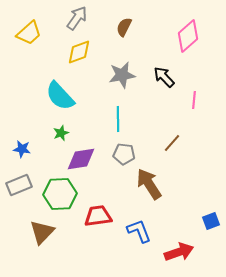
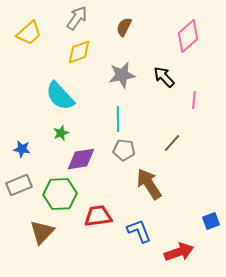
gray pentagon: moved 4 px up
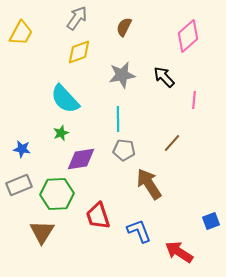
yellow trapezoid: moved 8 px left; rotated 20 degrees counterclockwise
cyan semicircle: moved 5 px right, 3 px down
green hexagon: moved 3 px left
red trapezoid: rotated 100 degrees counterclockwise
brown triangle: rotated 12 degrees counterclockwise
red arrow: rotated 128 degrees counterclockwise
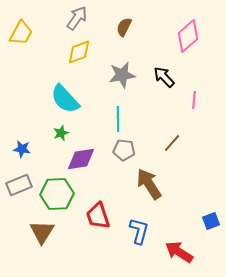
blue L-shape: rotated 36 degrees clockwise
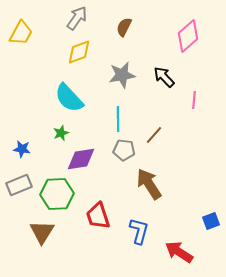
cyan semicircle: moved 4 px right, 1 px up
brown line: moved 18 px left, 8 px up
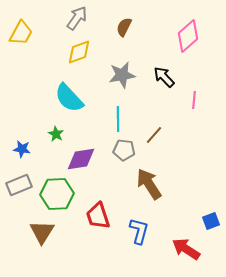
green star: moved 5 px left, 1 px down; rotated 21 degrees counterclockwise
red arrow: moved 7 px right, 3 px up
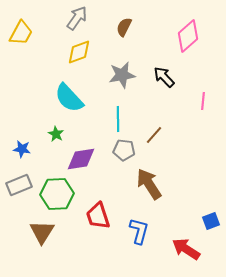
pink line: moved 9 px right, 1 px down
